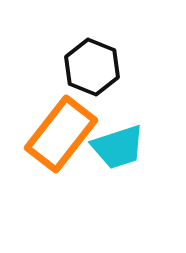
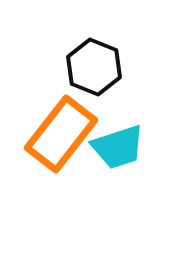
black hexagon: moved 2 px right
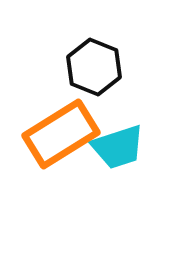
orange rectangle: rotated 20 degrees clockwise
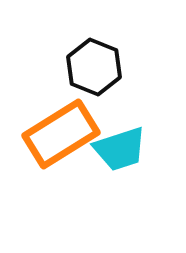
cyan trapezoid: moved 2 px right, 2 px down
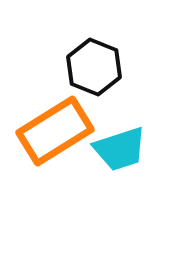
orange rectangle: moved 6 px left, 3 px up
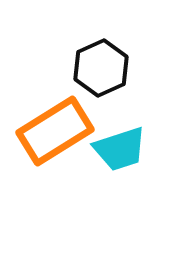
black hexagon: moved 7 px right, 1 px down; rotated 14 degrees clockwise
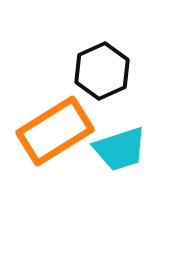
black hexagon: moved 1 px right, 3 px down
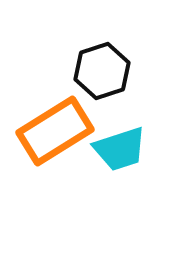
black hexagon: rotated 6 degrees clockwise
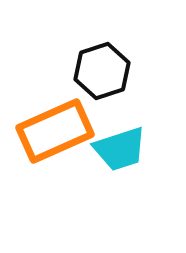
orange rectangle: rotated 8 degrees clockwise
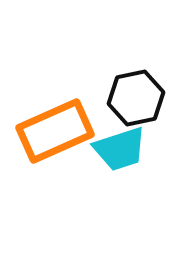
black hexagon: moved 34 px right, 27 px down; rotated 6 degrees clockwise
